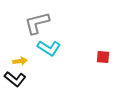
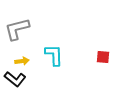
gray L-shape: moved 20 px left, 6 px down
cyan L-shape: moved 5 px right, 7 px down; rotated 125 degrees counterclockwise
yellow arrow: moved 2 px right
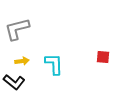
cyan L-shape: moved 9 px down
black L-shape: moved 1 px left, 3 px down
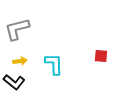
red square: moved 2 px left, 1 px up
yellow arrow: moved 2 px left
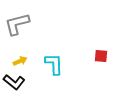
gray L-shape: moved 5 px up
yellow arrow: rotated 16 degrees counterclockwise
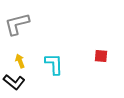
yellow arrow: rotated 88 degrees counterclockwise
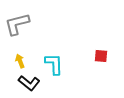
black L-shape: moved 15 px right, 1 px down
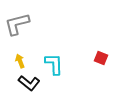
red square: moved 2 px down; rotated 16 degrees clockwise
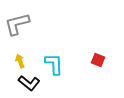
red square: moved 3 px left, 2 px down
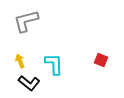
gray L-shape: moved 9 px right, 3 px up
red square: moved 3 px right
